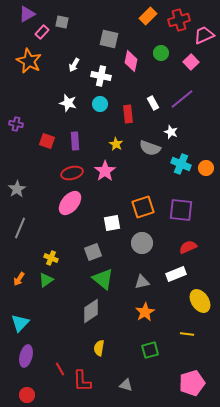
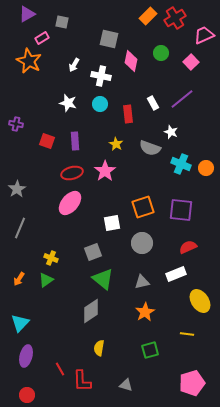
red cross at (179, 20): moved 4 px left, 2 px up; rotated 15 degrees counterclockwise
pink rectangle at (42, 32): moved 6 px down; rotated 16 degrees clockwise
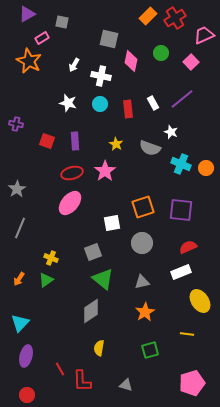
red rectangle at (128, 114): moved 5 px up
white rectangle at (176, 274): moved 5 px right, 2 px up
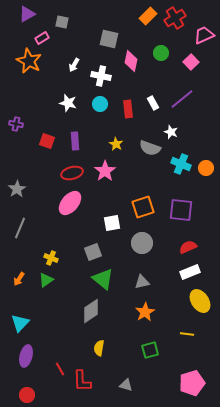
white rectangle at (181, 272): moved 9 px right
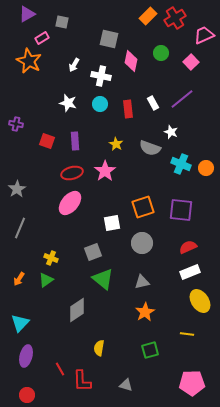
gray diamond at (91, 311): moved 14 px left, 1 px up
pink pentagon at (192, 383): rotated 15 degrees clockwise
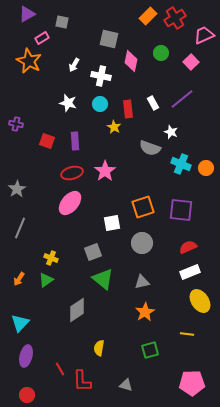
yellow star at (116, 144): moved 2 px left, 17 px up
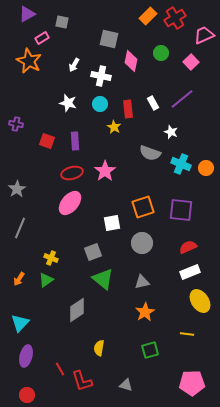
gray semicircle at (150, 148): moved 5 px down
red L-shape at (82, 381): rotated 15 degrees counterclockwise
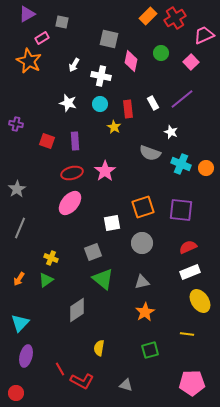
red L-shape at (82, 381): rotated 45 degrees counterclockwise
red circle at (27, 395): moved 11 px left, 2 px up
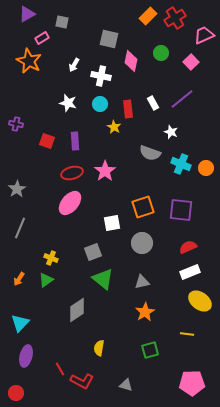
yellow ellipse at (200, 301): rotated 20 degrees counterclockwise
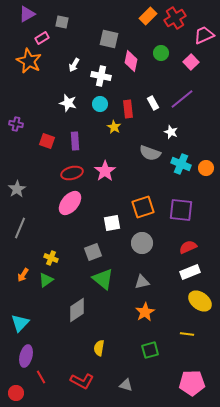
orange arrow at (19, 279): moved 4 px right, 4 px up
red line at (60, 369): moved 19 px left, 8 px down
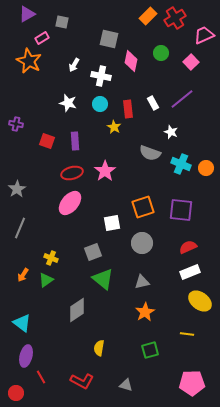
cyan triangle at (20, 323): moved 2 px right; rotated 36 degrees counterclockwise
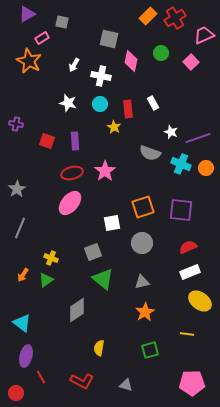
purple line at (182, 99): moved 16 px right, 39 px down; rotated 20 degrees clockwise
